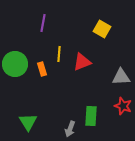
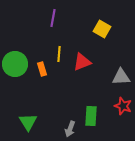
purple line: moved 10 px right, 5 px up
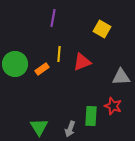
orange rectangle: rotated 72 degrees clockwise
red star: moved 10 px left
green triangle: moved 11 px right, 5 px down
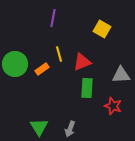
yellow line: rotated 21 degrees counterclockwise
gray triangle: moved 2 px up
green rectangle: moved 4 px left, 28 px up
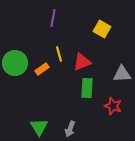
green circle: moved 1 px up
gray triangle: moved 1 px right, 1 px up
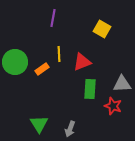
yellow line: rotated 14 degrees clockwise
green circle: moved 1 px up
gray triangle: moved 10 px down
green rectangle: moved 3 px right, 1 px down
green triangle: moved 3 px up
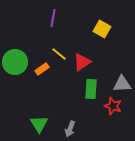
yellow line: rotated 49 degrees counterclockwise
red triangle: rotated 12 degrees counterclockwise
green rectangle: moved 1 px right
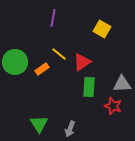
green rectangle: moved 2 px left, 2 px up
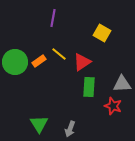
yellow square: moved 4 px down
orange rectangle: moved 3 px left, 8 px up
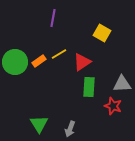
yellow line: rotated 70 degrees counterclockwise
